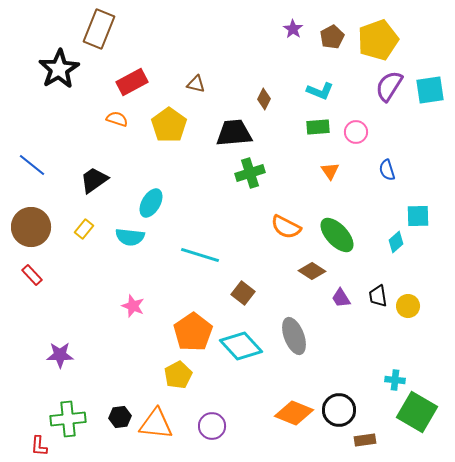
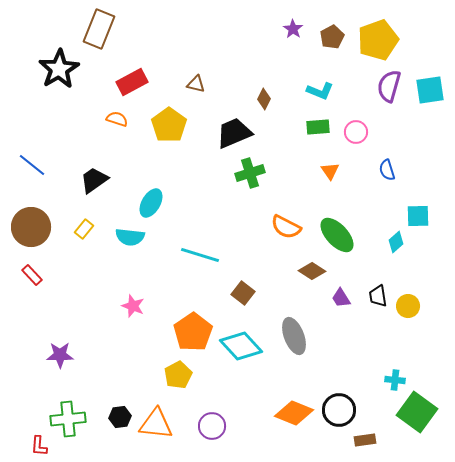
purple semicircle at (389, 86): rotated 16 degrees counterclockwise
black trapezoid at (234, 133): rotated 18 degrees counterclockwise
green square at (417, 412): rotated 6 degrees clockwise
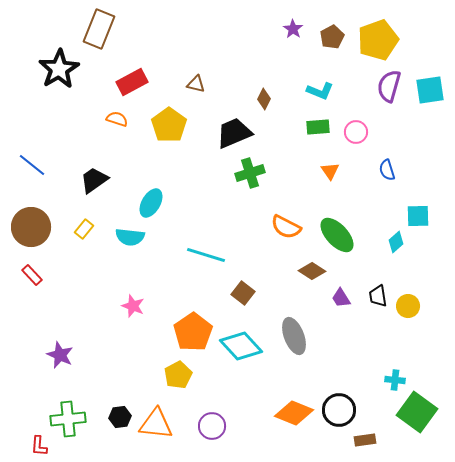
cyan line at (200, 255): moved 6 px right
purple star at (60, 355): rotated 24 degrees clockwise
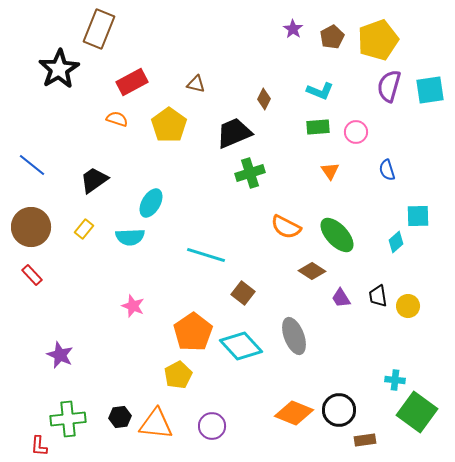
cyan semicircle at (130, 237): rotated 8 degrees counterclockwise
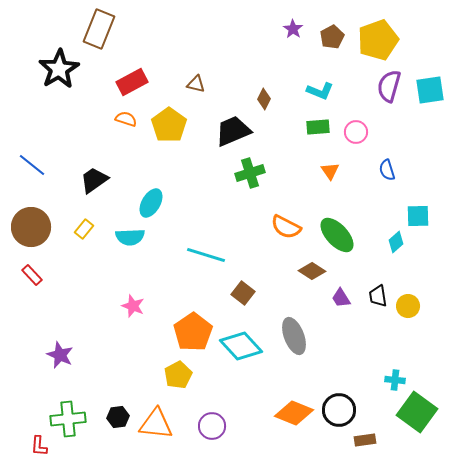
orange semicircle at (117, 119): moved 9 px right
black trapezoid at (234, 133): moved 1 px left, 2 px up
black hexagon at (120, 417): moved 2 px left
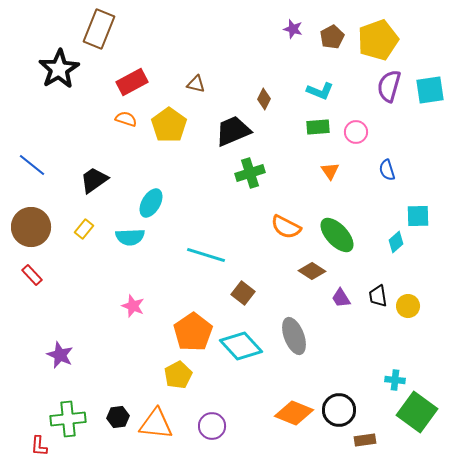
purple star at (293, 29): rotated 18 degrees counterclockwise
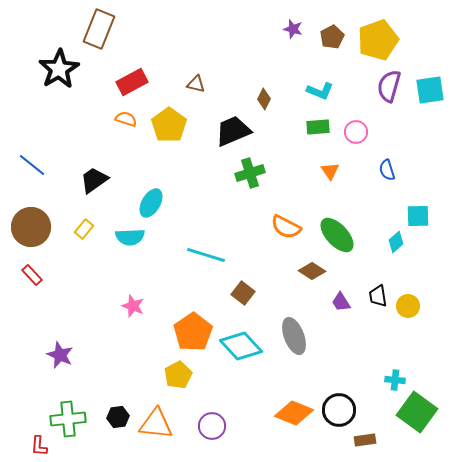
purple trapezoid at (341, 298): moved 4 px down
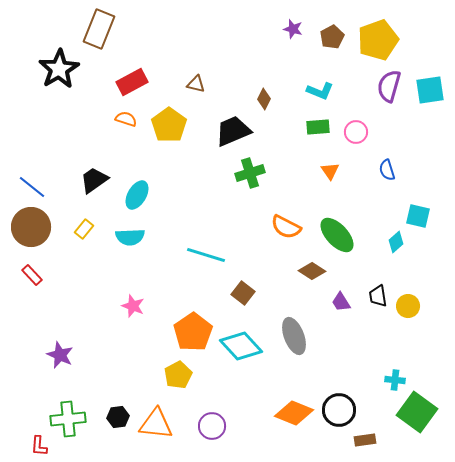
blue line at (32, 165): moved 22 px down
cyan ellipse at (151, 203): moved 14 px left, 8 px up
cyan square at (418, 216): rotated 15 degrees clockwise
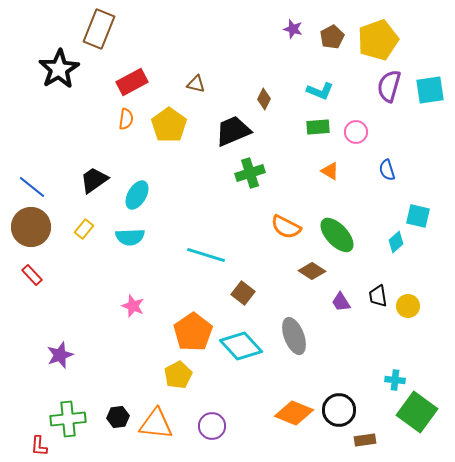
orange semicircle at (126, 119): rotated 80 degrees clockwise
orange triangle at (330, 171): rotated 24 degrees counterclockwise
purple star at (60, 355): rotated 28 degrees clockwise
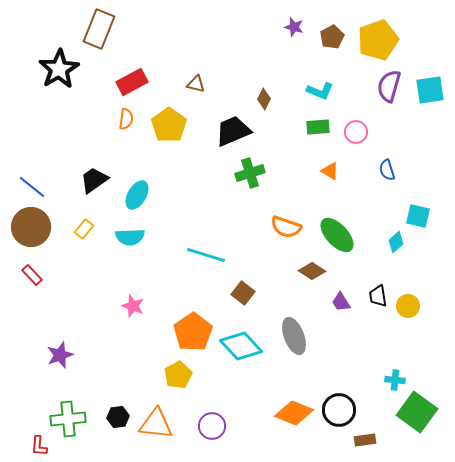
purple star at (293, 29): moved 1 px right, 2 px up
orange semicircle at (286, 227): rotated 8 degrees counterclockwise
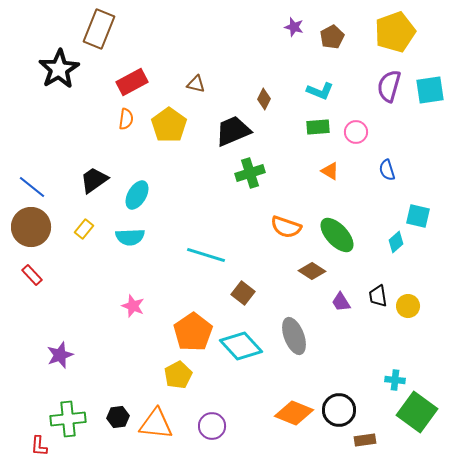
yellow pentagon at (378, 40): moved 17 px right, 8 px up
